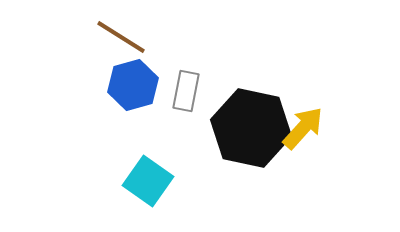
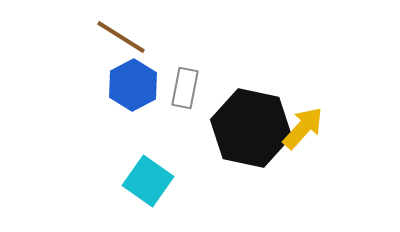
blue hexagon: rotated 12 degrees counterclockwise
gray rectangle: moved 1 px left, 3 px up
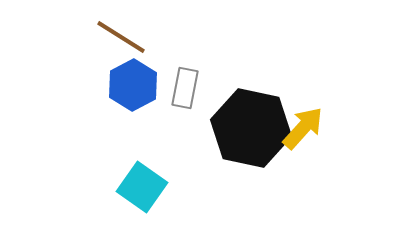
cyan square: moved 6 px left, 6 px down
